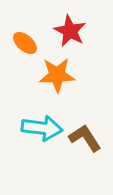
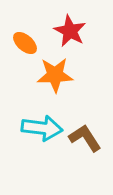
orange star: moved 2 px left
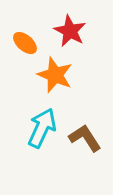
orange star: rotated 24 degrees clockwise
cyan arrow: rotated 72 degrees counterclockwise
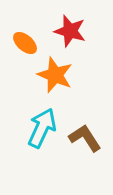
red star: rotated 12 degrees counterclockwise
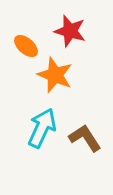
orange ellipse: moved 1 px right, 3 px down
